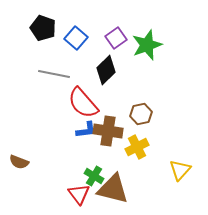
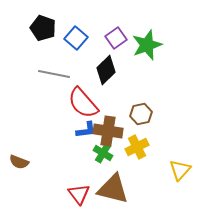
green cross: moved 9 px right, 23 px up
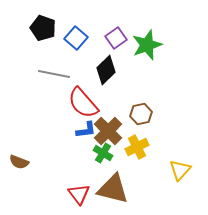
brown cross: rotated 36 degrees clockwise
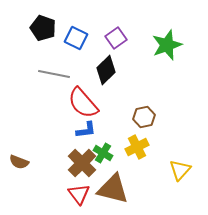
blue square: rotated 15 degrees counterclockwise
green star: moved 20 px right
brown hexagon: moved 3 px right, 3 px down
brown cross: moved 26 px left, 32 px down
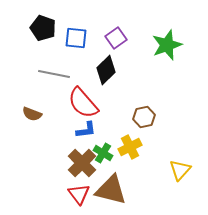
blue square: rotated 20 degrees counterclockwise
yellow cross: moved 7 px left
brown semicircle: moved 13 px right, 48 px up
brown triangle: moved 2 px left, 1 px down
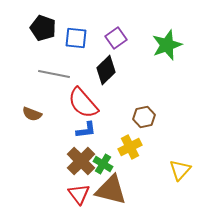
green cross: moved 11 px down
brown cross: moved 1 px left, 2 px up
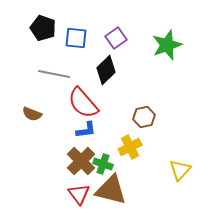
green cross: rotated 12 degrees counterclockwise
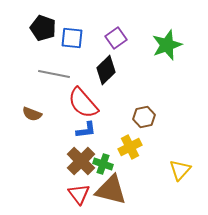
blue square: moved 4 px left
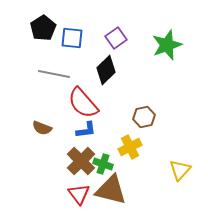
black pentagon: rotated 20 degrees clockwise
brown semicircle: moved 10 px right, 14 px down
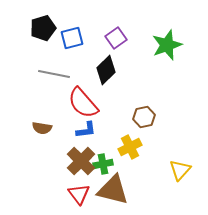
black pentagon: rotated 15 degrees clockwise
blue square: rotated 20 degrees counterclockwise
brown semicircle: rotated 12 degrees counterclockwise
green cross: rotated 30 degrees counterclockwise
brown triangle: moved 2 px right
